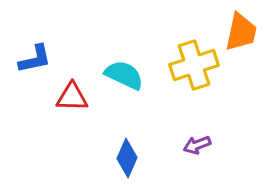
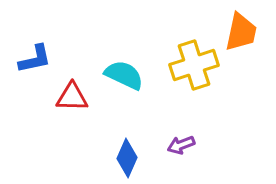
purple arrow: moved 16 px left
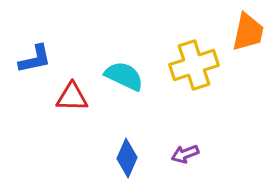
orange trapezoid: moved 7 px right
cyan semicircle: moved 1 px down
purple arrow: moved 4 px right, 9 px down
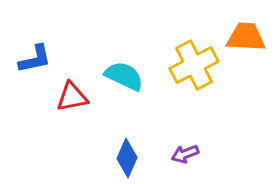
orange trapezoid: moved 2 px left, 5 px down; rotated 99 degrees counterclockwise
yellow cross: rotated 9 degrees counterclockwise
red triangle: rotated 12 degrees counterclockwise
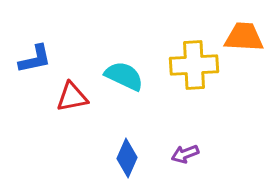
orange trapezoid: moved 2 px left
yellow cross: rotated 24 degrees clockwise
